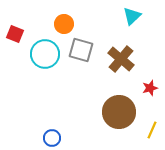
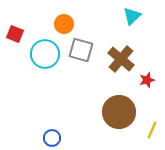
red star: moved 3 px left, 8 px up
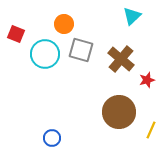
red square: moved 1 px right
yellow line: moved 1 px left
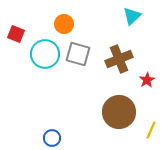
gray square: moved 3 px left, 4 px down
brown cross: moved 2 px left; rotated 28 degrees clockwise
red star: rotated 14 degrees counterclockwise
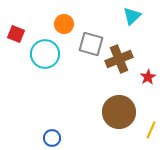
gray square: moved 13 px right, 10 px up
red star: moved 1 px right, 3 px up
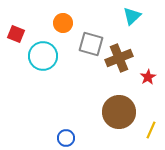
orange circle: moved 1 px left, 1 px up
cyan circle: moved 2 px left, 2 px down
brown cross: moved 1 px up
blue circle: moved 14 px right
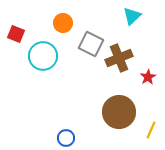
gray square: rotated 10 degrees clockwise
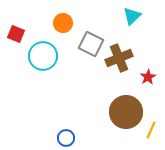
brown circle: moved 7 px right
